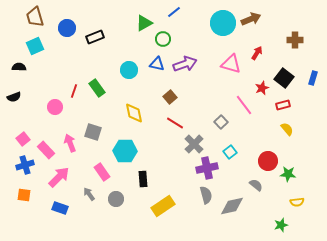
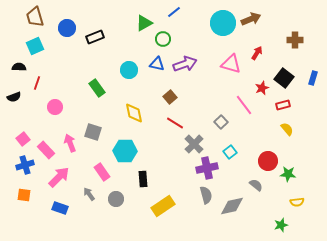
red line at (74, 91): moved 37 px left, 8 px up
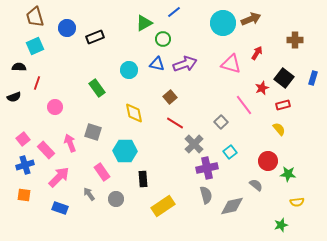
yellow semicircle at (287, 129): moved 8 px left
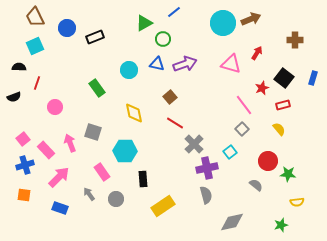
brown trapezoid at (35, 17): rotated 10 degrees counterclockwise
gray square at (221, 122): moved 21 px right, 7 px down
gray diamond at (232, 206): moved 16 px down
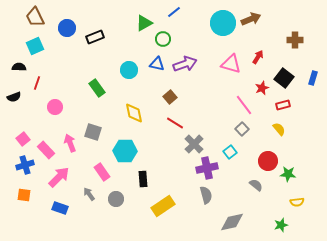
red arrow at (257, 53): moved 1 px right, 4 px down
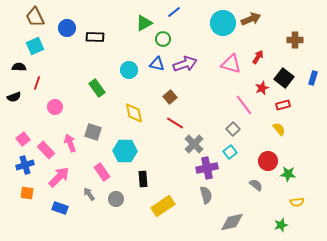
black rectangle at (95, 37): rotated 24 degrees clockwise
gray square at (242, 129): moved 9 px left
orange square at (24, 195): moved 3 px right, 2 px up
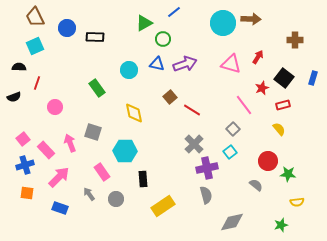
brown arrow at (251, 19): rotated 24 degrees clockwise
red line at (175, 123): moved 17 px right, 13 px up
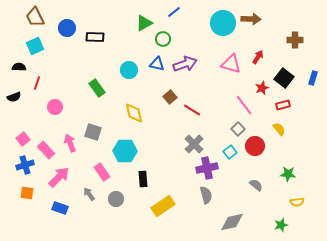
gray square at (233, 129): moved 5 px right
red circle at (268, 161): moved 13 px left, 15 px up
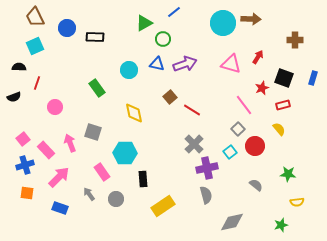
black square at (284, 78): rotated 18 degrees counterclockwise
cyan hexagon at (125, 151): moved 2 px down
